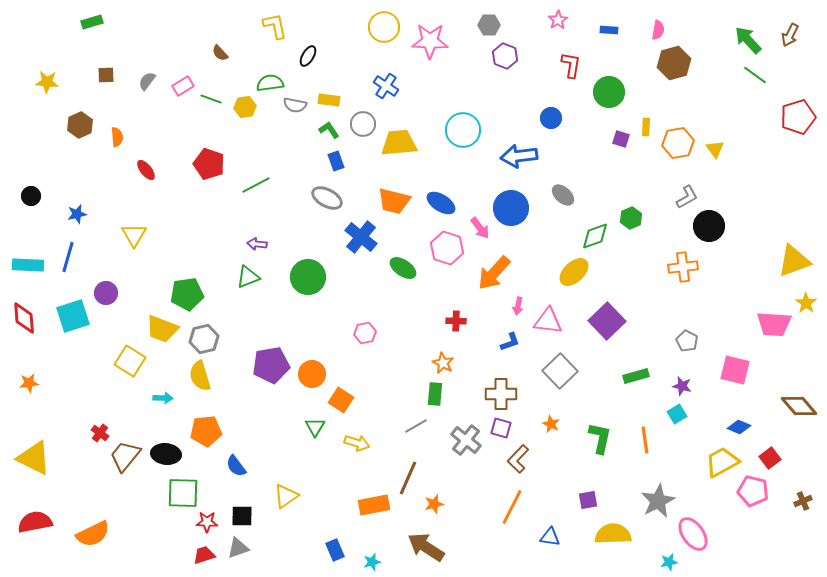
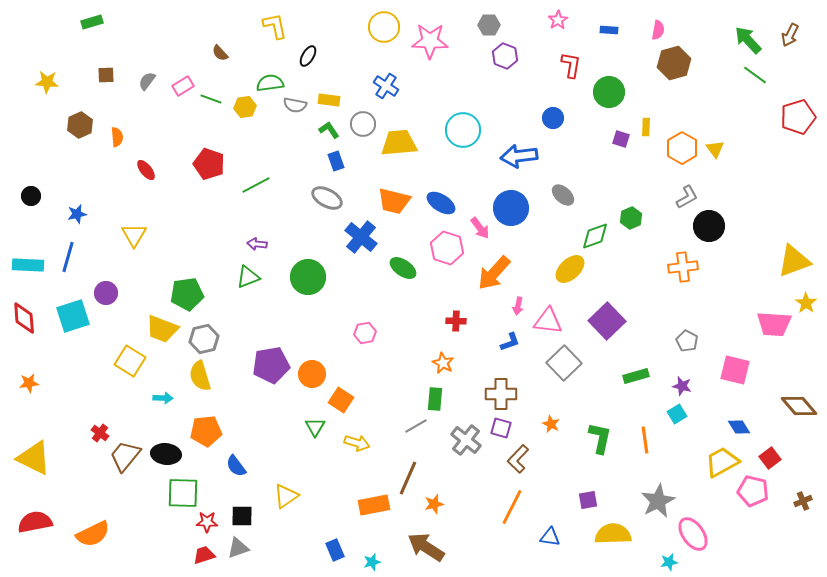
blue circle at (551, 118): moved 2 px right
orange hexagon at (678, 143): moved 4 px right, 5 px down; rotated 20 degrees counterclockwise
yellow ellipse at (574, 272): moved 4 px left, 3 px up
gray square at (560, 371): moved 4 px right, 8 px up
green rectangle at (435, 394): moved 5 px down
blue diamond at (739, 427): rotated 35 degrees clockwise
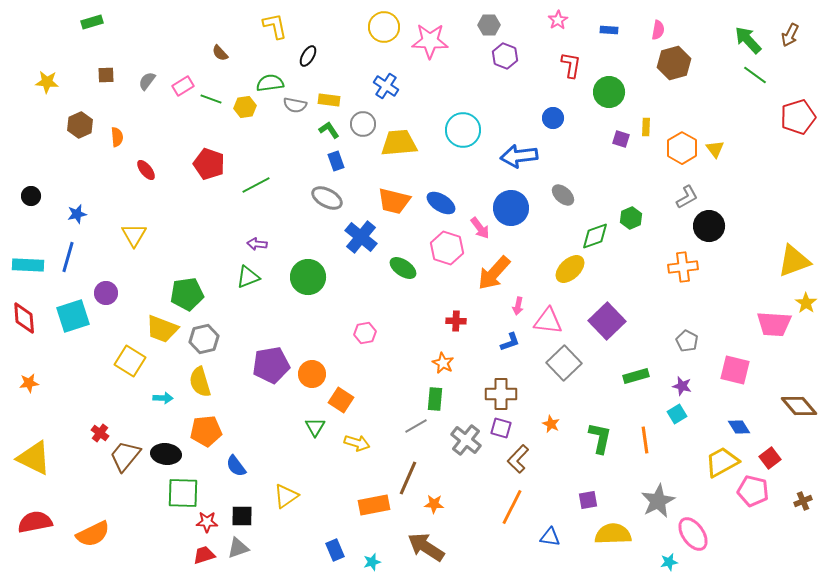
yellow semicircle at (200, 376): moved 6 px down
orange star at (434, 504): rotated 18 degrees clockwise
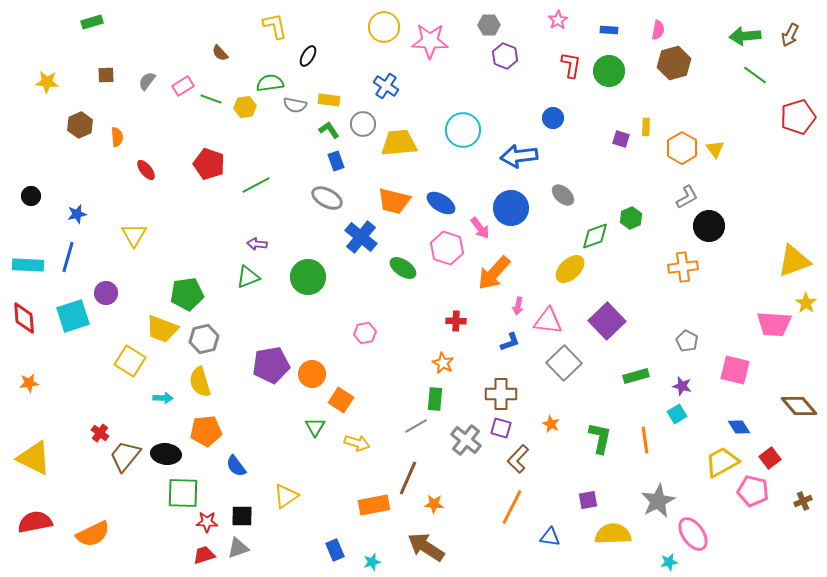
green arrow at (748, 40): moved 3 px left, 4 px up; rotated 52 degrees counterclockwise
green circle at (609, 92): moved 21 px up
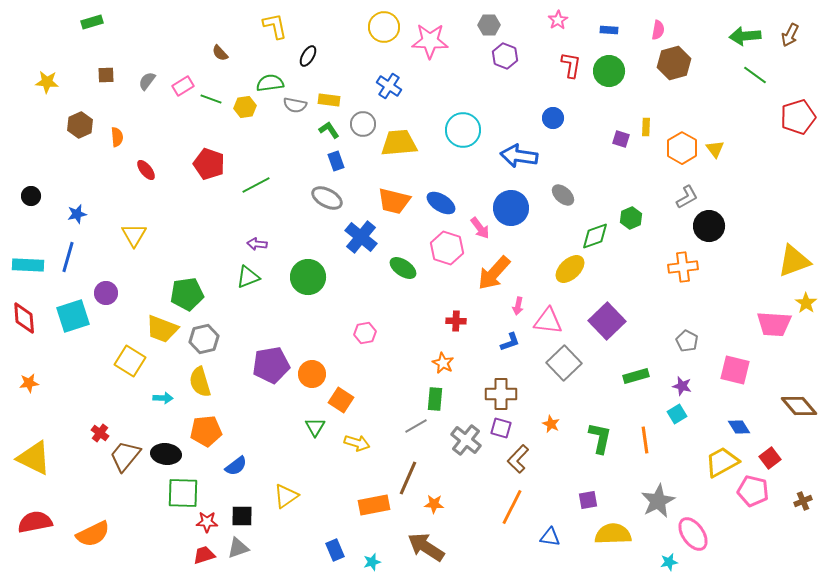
blue cross at (386, 86): moved 3 px right
blue arrow at (519, 156): rotated 15 degrees clockwise
blue semicircle at (236, 466): rotated 90 degrees counterclockwise
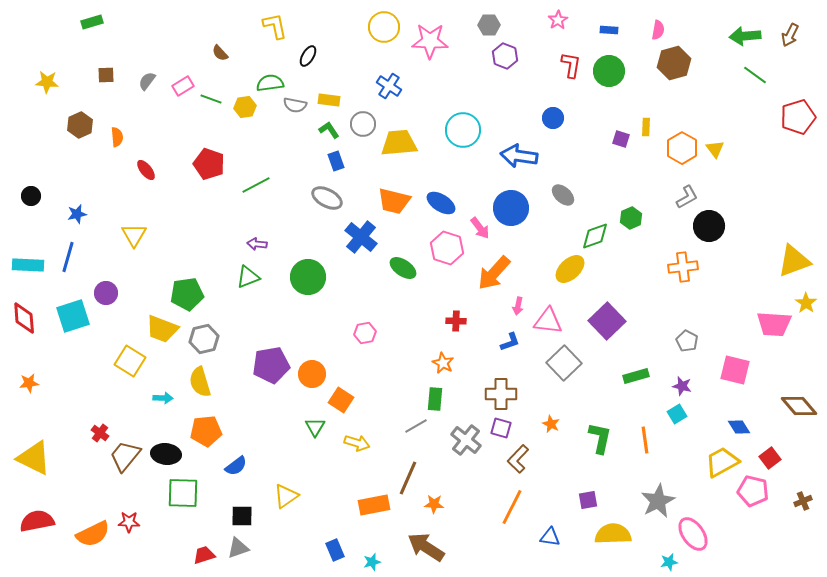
red semicircle at (35, 522): moved 2 px right, 1 px up
red star at (207, 522): moved 78 px left
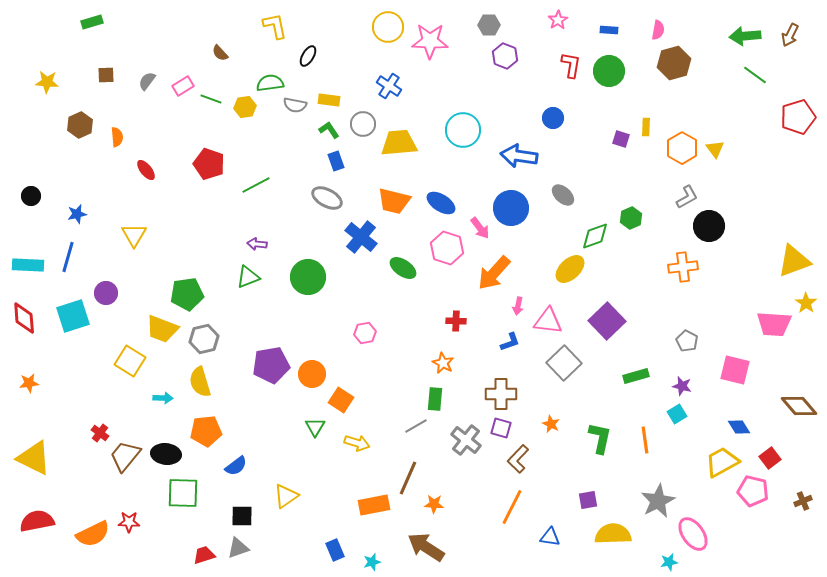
yellow circle at (384, 27): moved 4 px right
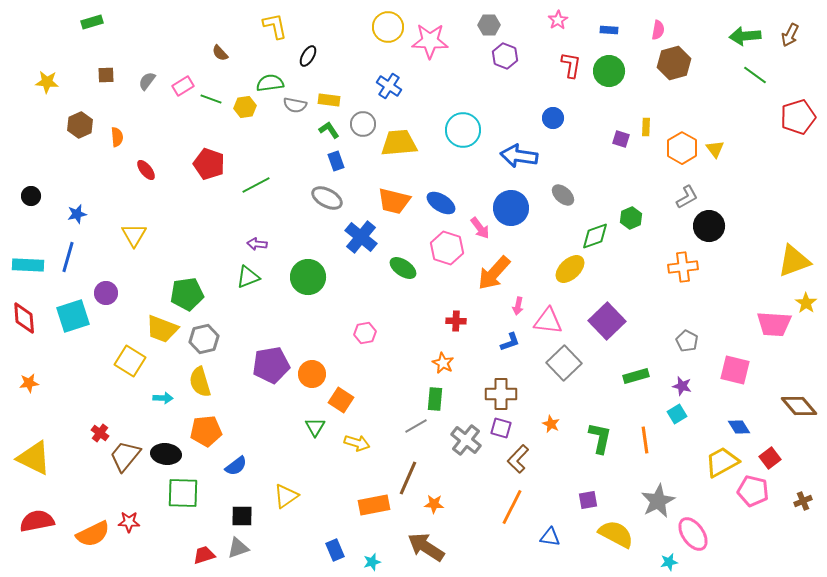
yellow semicircle at (613, 534): moved 3 px right; rotated 30 degrees clockwise
